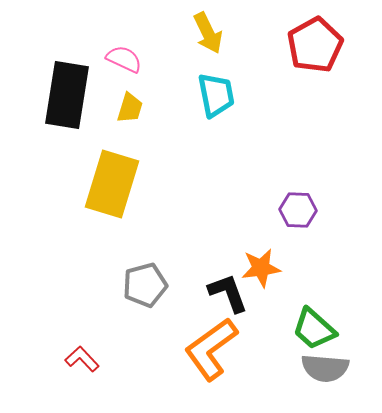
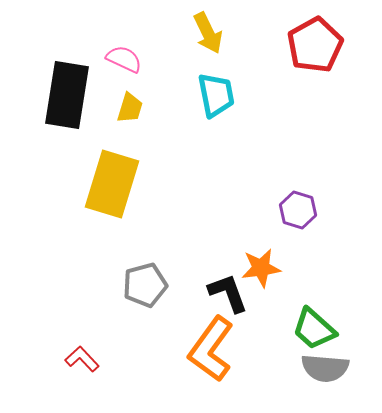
purple hexagon: rotated 15 degrees clockwise
orange L-shape: rotated 18 degrees counterclockwise
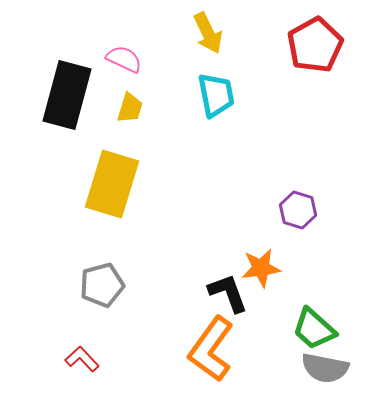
black rectangle: rotated 6 degrees clockwise
gray pentagon: moved 43 px left
gray semicircle: rotated 6 degrees clockwise
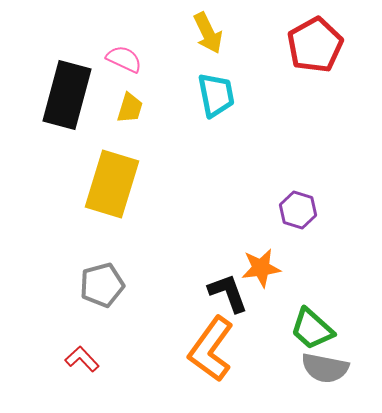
green trapezoid: moved 2 px left
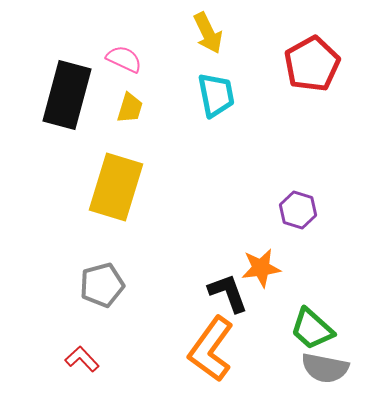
red pentagon: moved 3 px left, 19 px down
yellow rectangle: moved 4 px right, 3 px down
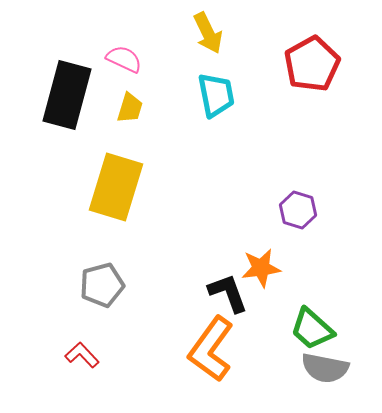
red L-shape: moved 4 px up
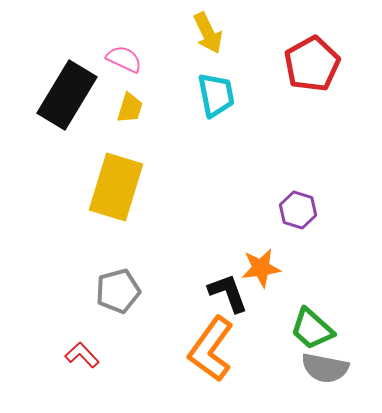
black rectangle: rotated 16 degrees clockwise
gray pentagon: moved 16 px right, 6 px down
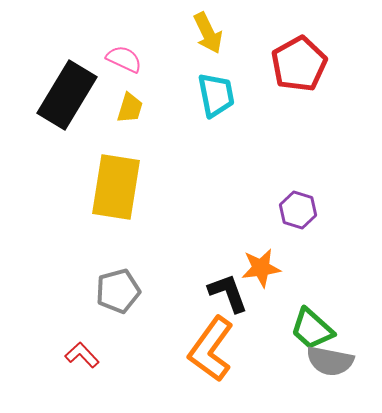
red pentagon: moved 13 px left
yellow rectangle: rotated 8 degrees counterclockwise
gray semicircle: moved 5 px right, 7 px up
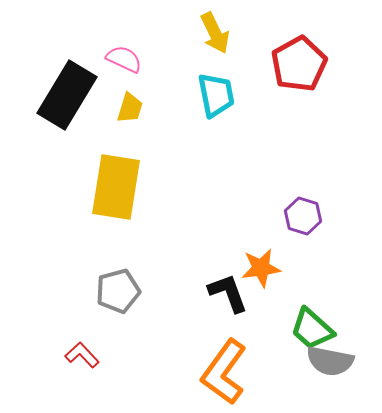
yellow arrow: moved 7 px right
purple hexagon: moved 5 px right, 6 px down
orange L-shape: moved 13 px right, 23 px down
